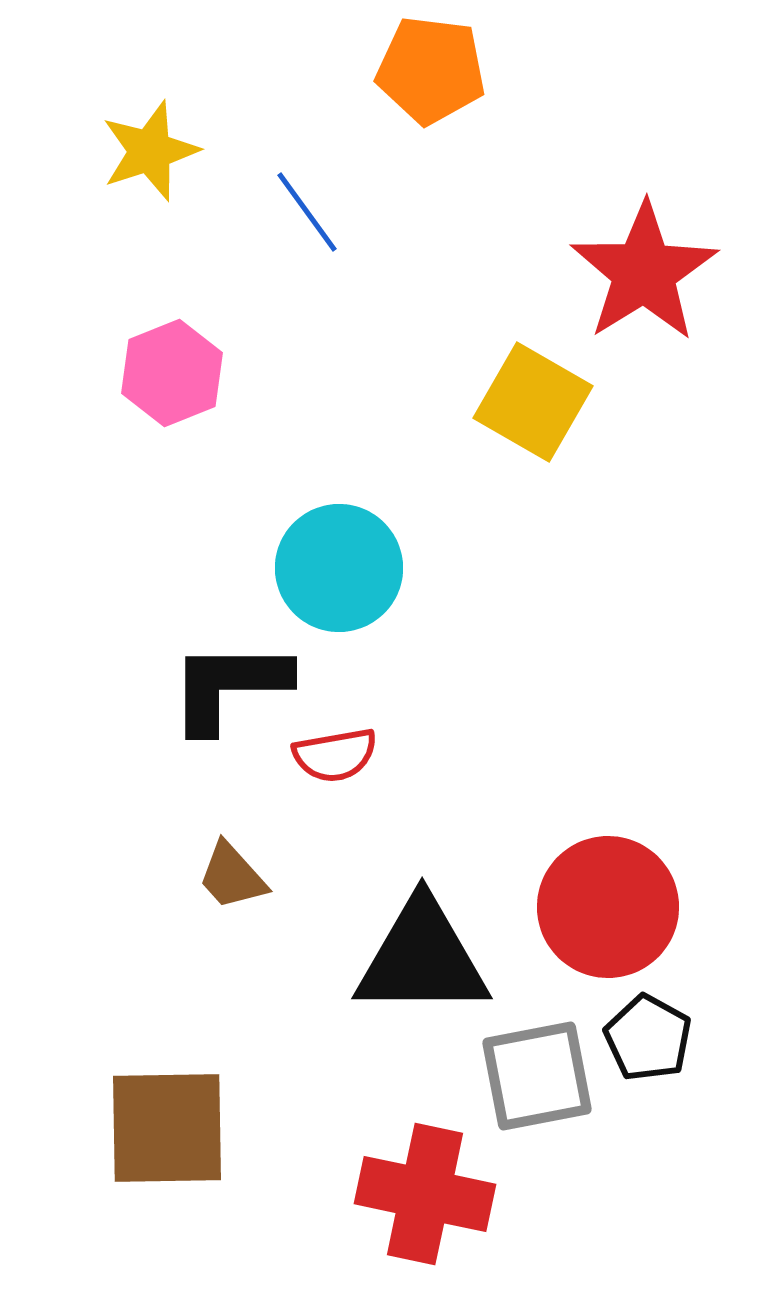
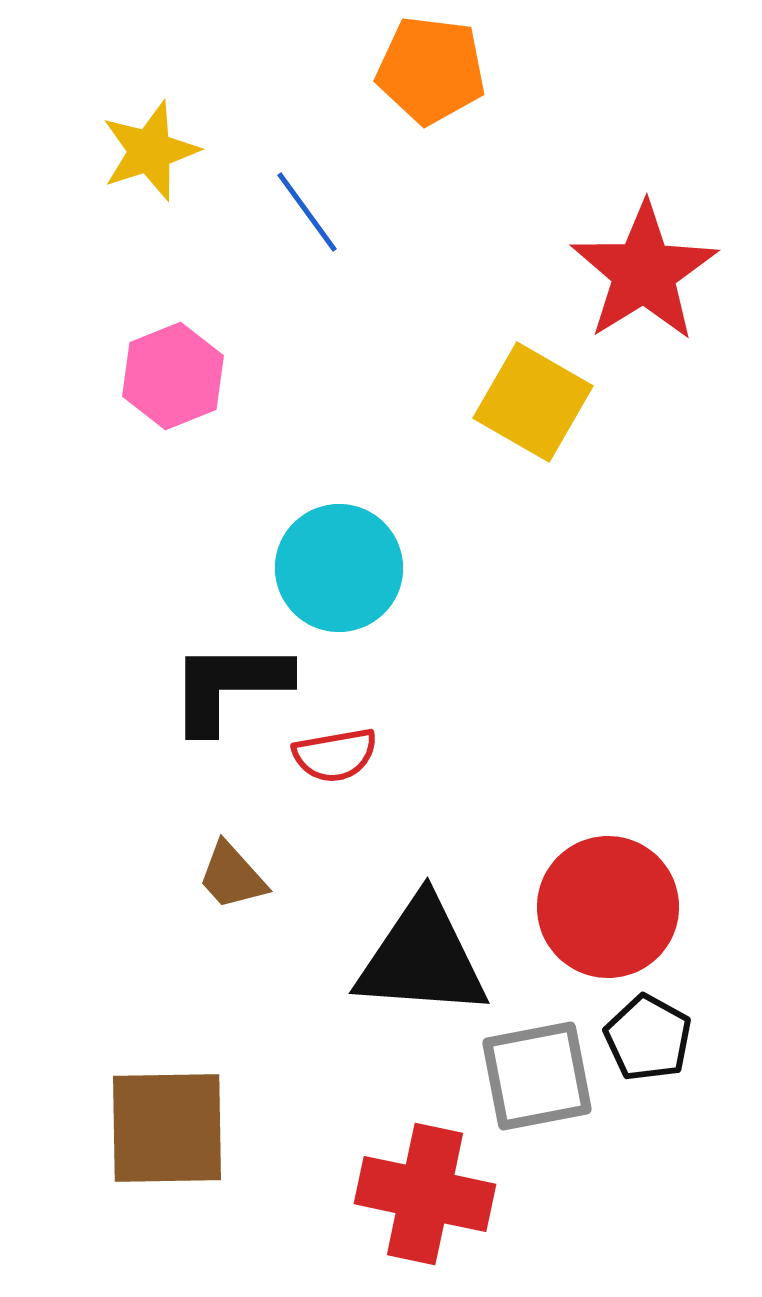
pink hexagon: moved 1 px right, 3 px down
black triangle: rotated 4 degrees clockwise
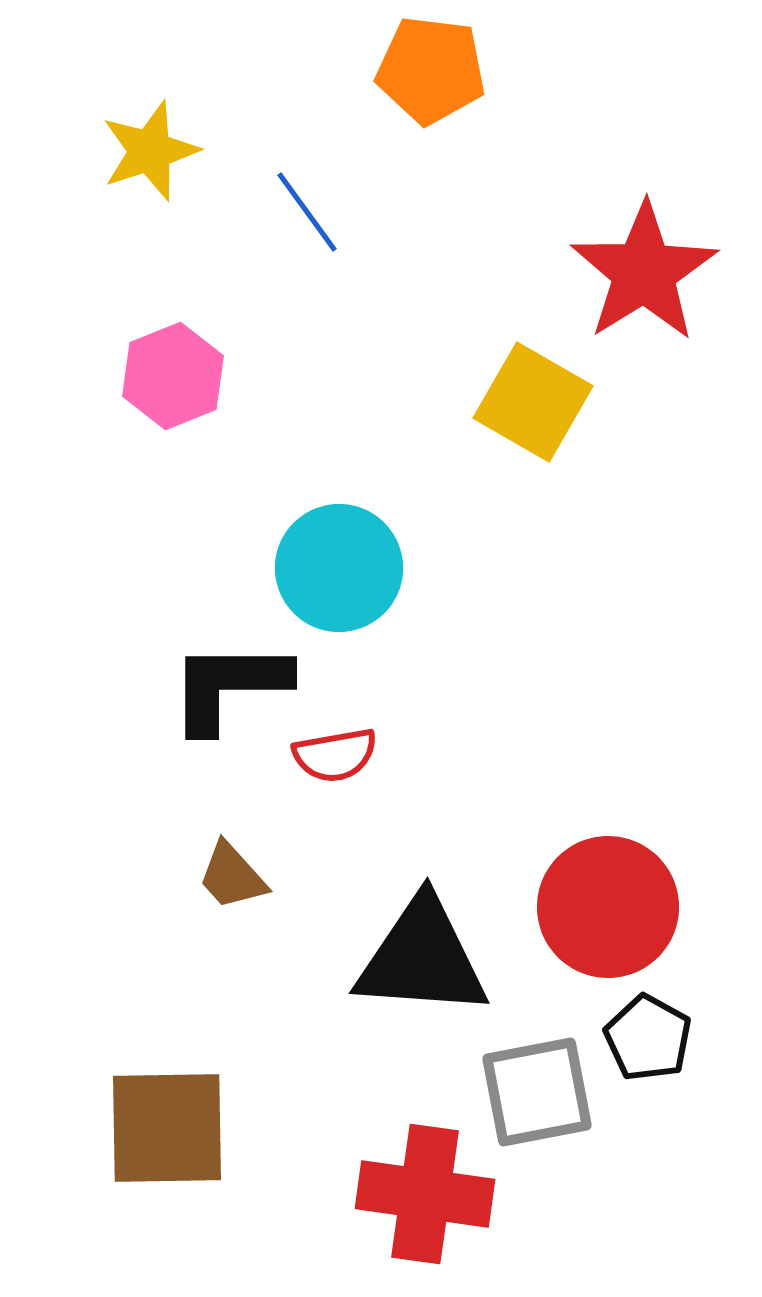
gray square: moved 16 px down
red cross: rotated 4 degrees counterclockwise
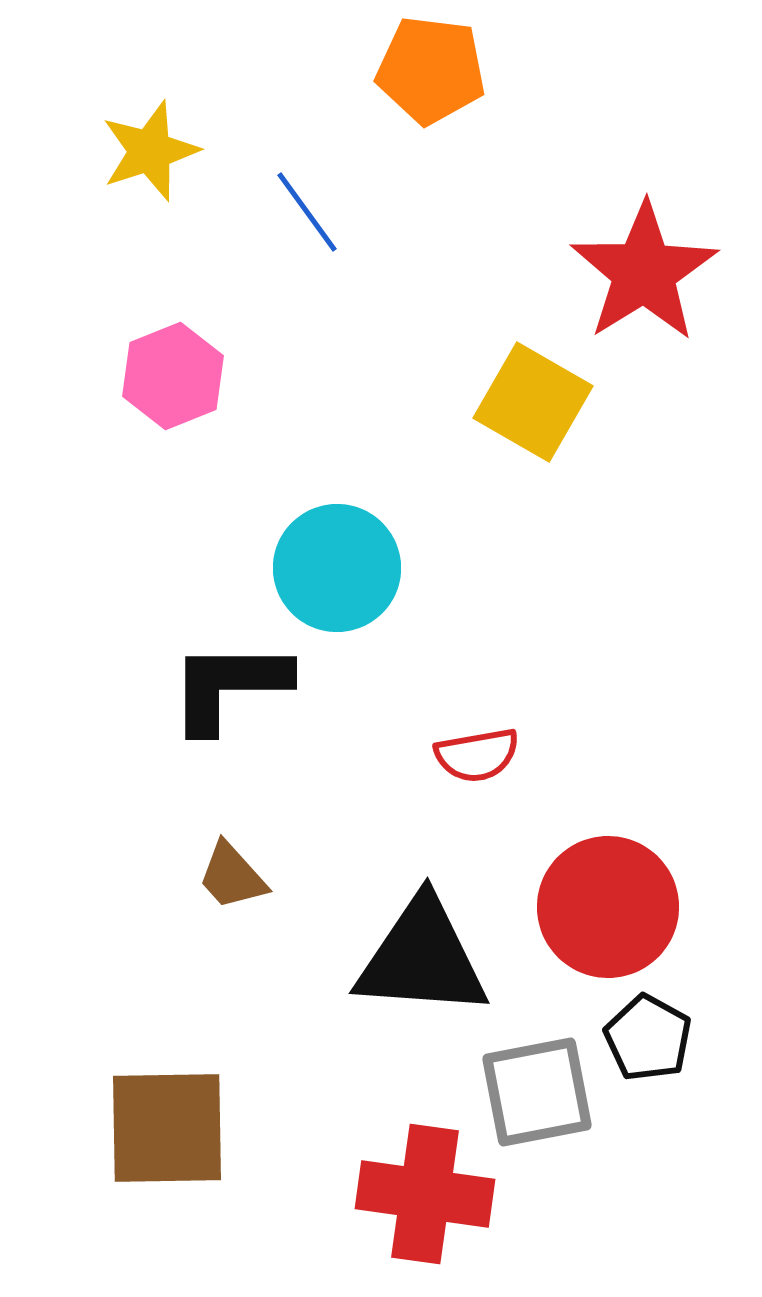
cyan circle: moved 2 px left
red semicircle: moved 142 px right
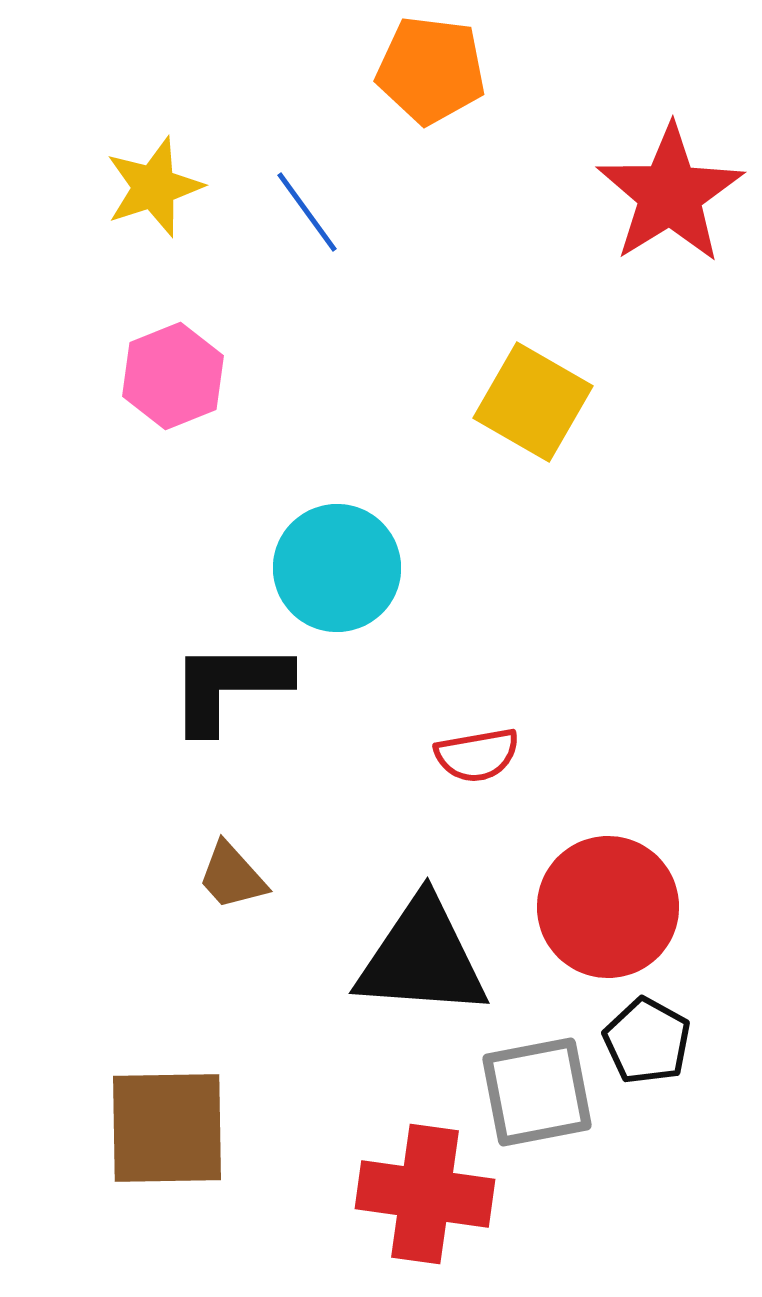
yellow star: moved 4 px right, 36 px down
red star: moved 26 px right, 78 px up
black pentagon: moved 1 px left, 3 px down
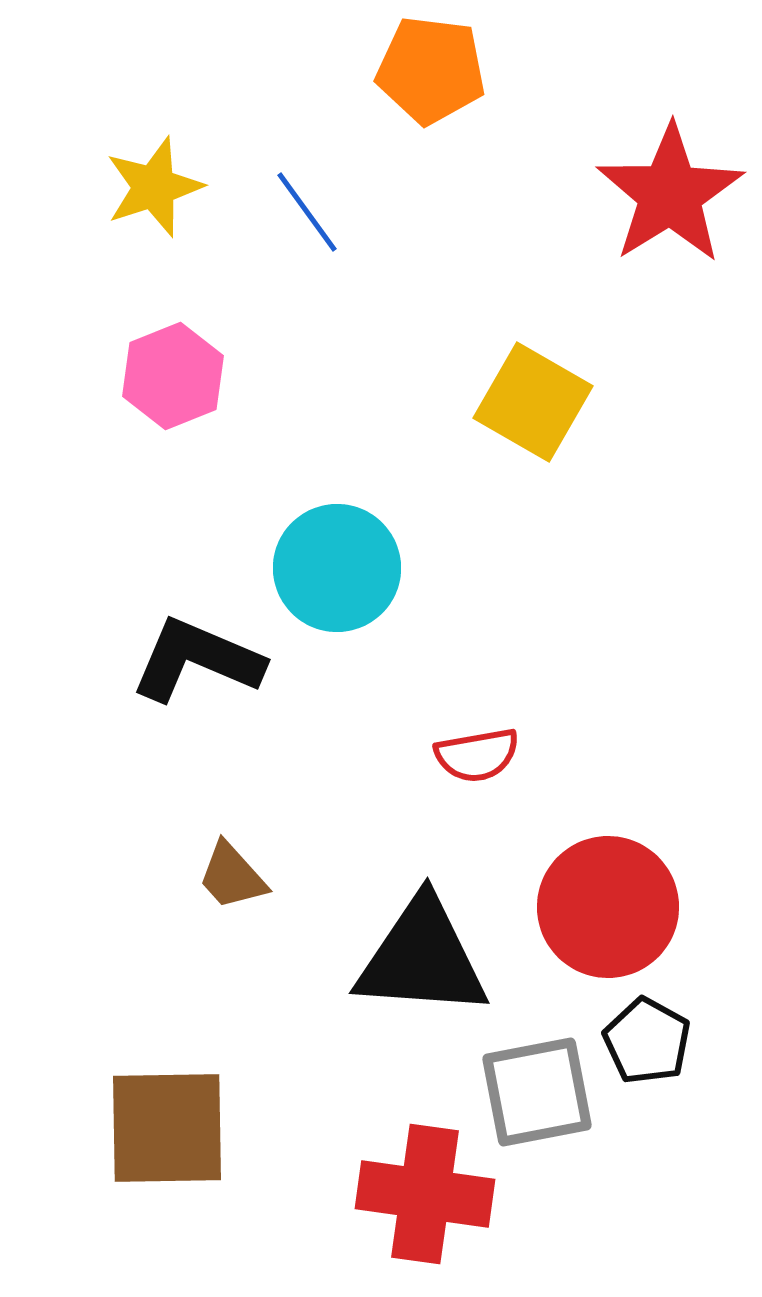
black L-shape: moved 32 px left, 26 px up; rotated 23 degrees clockwise
